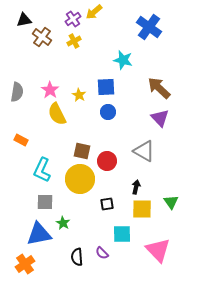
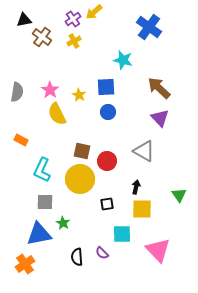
green triangle: moved 8 px right, 7 px up
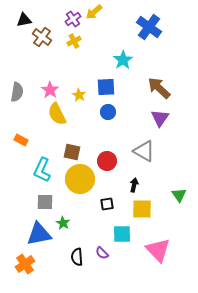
cyan star: rotated 24 degrees clockwise
purple triangle: rotated 18 degrees clockwise
brown square: moved 10 px left, 1 px down
black arrow: moved 2 px left, 2 px up
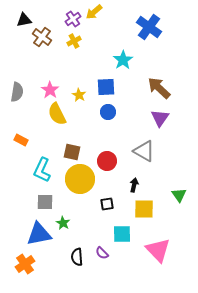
yellow square: moved 2 px right
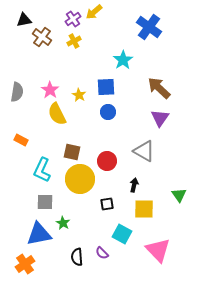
cyan square: rotated 30 degrees clockwise
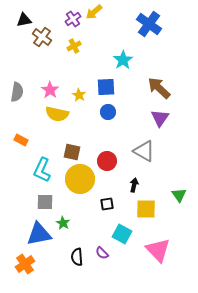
blue cross: moved 3 px up
yellow cross: moved 5 px down
yellow semicircle: rotated 50 degrees counterclockwise
yellow square: moved 2 px right
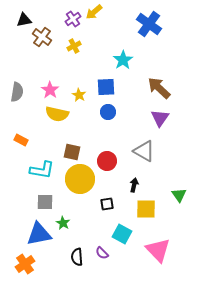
cyan L-shape: rotated 105 degrees counterclockwise
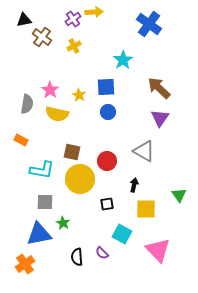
yellow arrow: rotated 144 degrees counterclockwise
gray semicircle: moved 10 px right, 12 px down
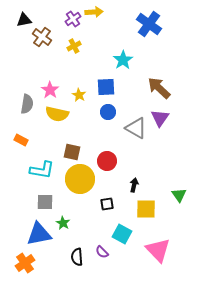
gray triangle: moved 8 px left, 23 px up
purple semicircle: moved 1 px up
orange cross: moved 1 px up
